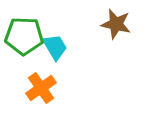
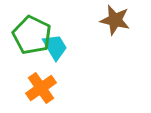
brown star: moved 1 px left, 4 px up
green pentagon: moved 8 px right, 1 px up; rotated 24 degrees clockwise
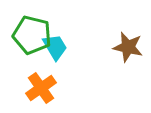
brown star: moved 13 px right, 27 px down
green pentagon: rotated 12 degrees counterclockwise
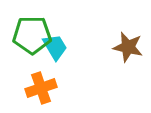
green pentagon: rotated 15 degrees counterclockwise
orange cross: rotated 16 degrees clockwise
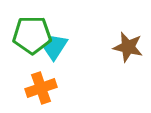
cyan trapezoid: rotated 116 degrees counterclockwise
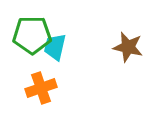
cyan trapezoid: rotated 20 degrees counterclockwise
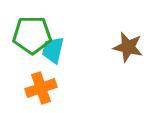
cyan trapezoid: moved 2 px left, 3 px down
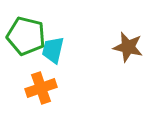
green pentagon: moved 6 px left, 1 px down; rotated 15 degrees clockwise
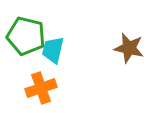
brown star: moved 1 px right, 1 px down
